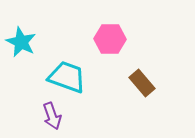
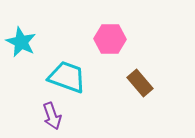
brown rectangle: moved 2 px left
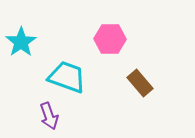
cyan star: rotated 12 degrees clockwise
purple arrow: moved 3 px left
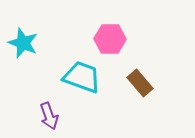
cyan star: moved 2 px right, 1 px down; rotated 16 degrees counterclockwise
cyan trapezoid: moved 15 px right
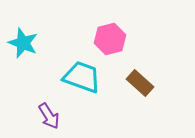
pink hexagon: rotated 16 degrees counterclockwise
brown rectangle: rotated 8 degrees counterclockwise
purple arrow: rotated 12 degrees counterclockwise
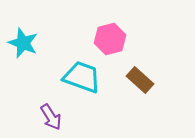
brown rectangle: moved 3 px up
purple arrow: moved 2 px right, 1 px down
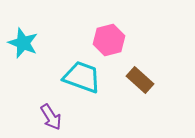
pink hexagon: moved 1 px left, 1 px down
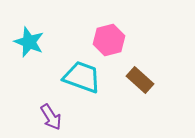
cyan star: moved 6 px right, 1 px up
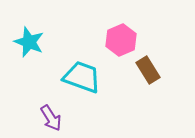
pink hexagon: moved 12 px right; rotated 8 degrees counterclockwise
brown rectangle: moved 8 px right, 10 px up; rotated 16 degrees clockwise
purple arrow: moved 1 px down
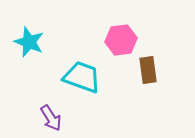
pink hexagon: rotated 16 degrees clockwise
brown rectangle: rotated 24 degrees clockwise
